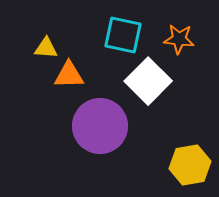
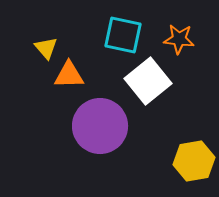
yellow triangle: rotated 45 degrees clockwise
white square: rotated 6 degrees clockwise
yellow hexagon: moved 4 px right, 4 px up
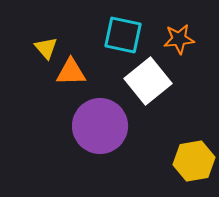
orange star: rotated 12 degrees counterclockwise
orange triangle: moved 2 px right, 3 px up
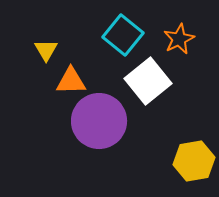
cyan square: rotated 27 degrees clockwise
orange star: rotated 20 degrees counterclockwise
yellow triangle: moved 2 px down; rotated 10 degrees clockwise
orange triangle: moved 9 px down
purple circle: moved 1 px left, 5 px up
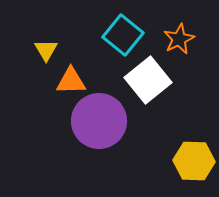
white square: moved 1 px up
yellow hexagon: rotated 12 degrees clockwise
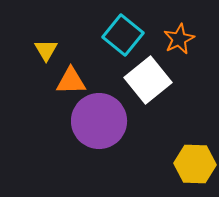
yellow hexagon: moved 1 px right, 3 px down
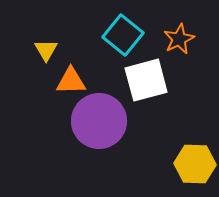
white square: moved 2 px left; rotated 24 degrees clockwise
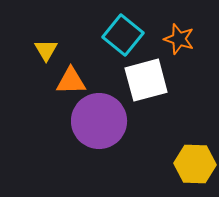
orange star: rotated 28 degrees counterclockwise
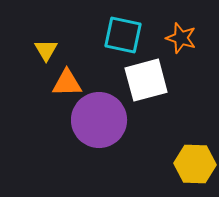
cyan square: rotated 27 degrees counterclockwise
orange star: moved 2 px right, 1 px up
orange triangle: moved 4 px left, 2 px down
purple circle: moved 1 px up
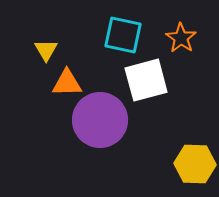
orange star: rotated 16 degrees clockwise
purple circle: moved 1 px right
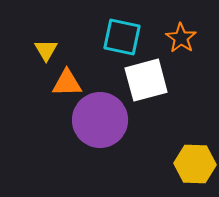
cyan square: moved 1 px left, 2 px down
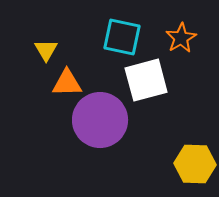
orange star: rotated 8 degrees clockwise
